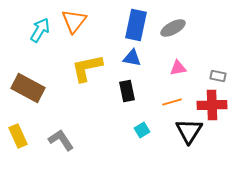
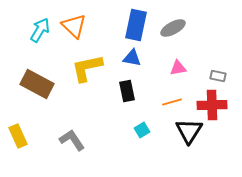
orange triangle: moved 5 px down; rotated 24 degrees counterclockwise
brown rectangle: moved 9 px right, 4 px up
gray L-shape: moved 11 px right
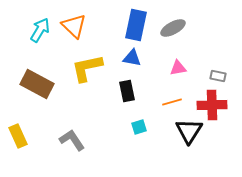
cyan square: moved 3 px left, 3 px up; rotated 14 degrees clockwise
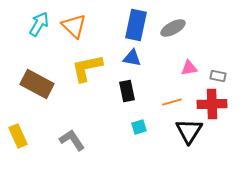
cyan arrow: moved 1 px left, 6 px up
pink triangle: moved 11 px right
red cross: moved 1 px up
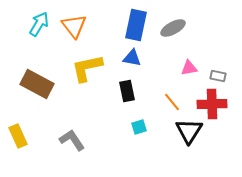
orange triangle: rotated 8 degrees clockwise
orange line: rotated 66 degrees clockwise
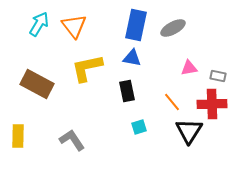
yellow rectangle: rotated 25 degrees clockwise
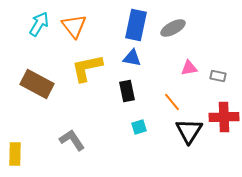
red cross: moved 12 px right, 13 px down
yellow rectangle: moved 3 px left, 18 px down
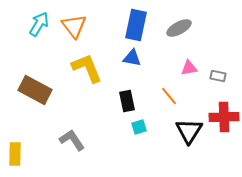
gray ellipse: moved 6 px right
yellow L-shape: rotated 80 degrees clockwise
brown rectangle: moved 2 px left, 6 px down
black rectangle: moved 10 px down
orange line: moved 3 px left, 6 px up
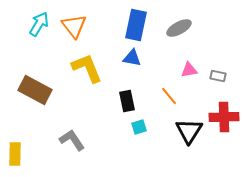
pink triangle: moved 2 px down
